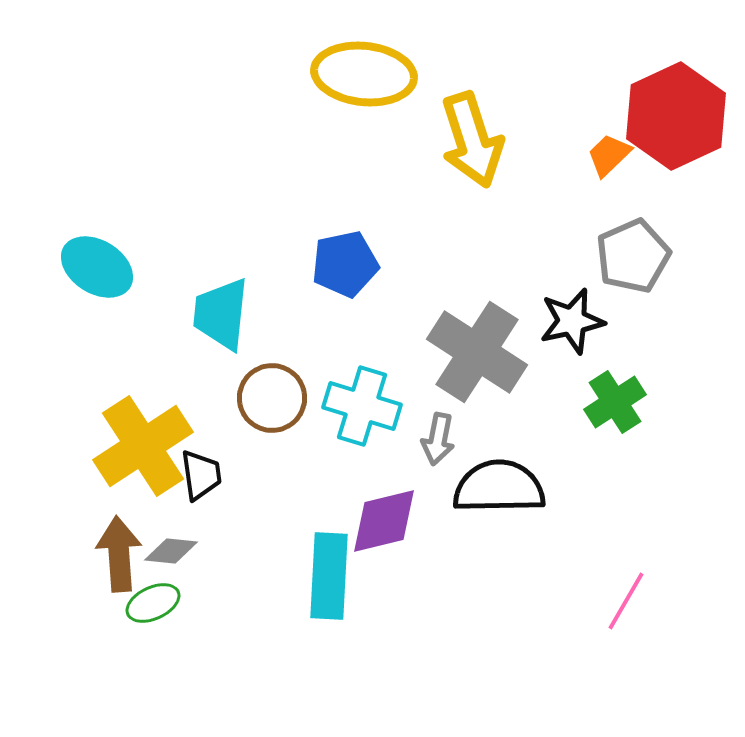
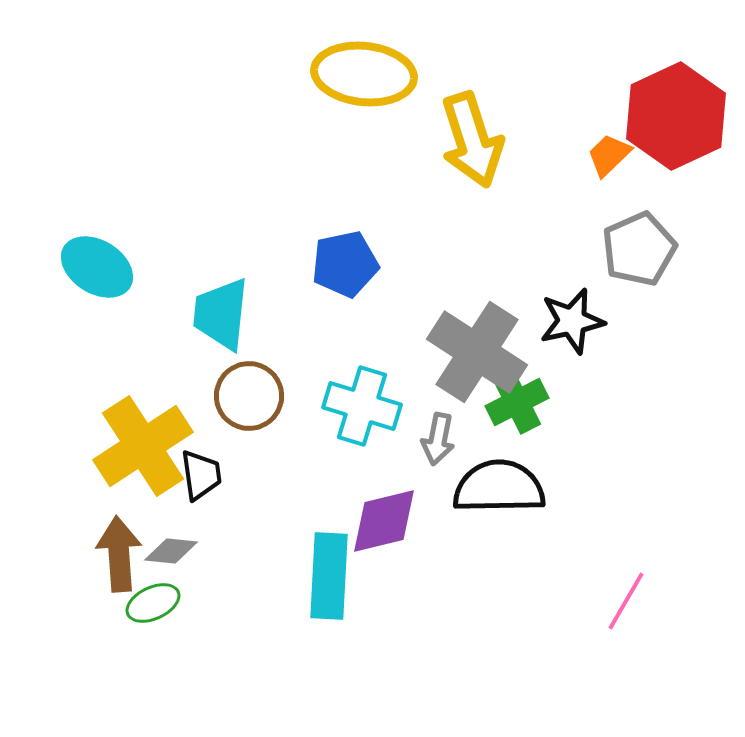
gray pentagon: moved 6 px right, 7 px up
brown circle: moved 23 px left, 2 px up
green cross: moved 98 px left; rotated 6 degrees clockwise
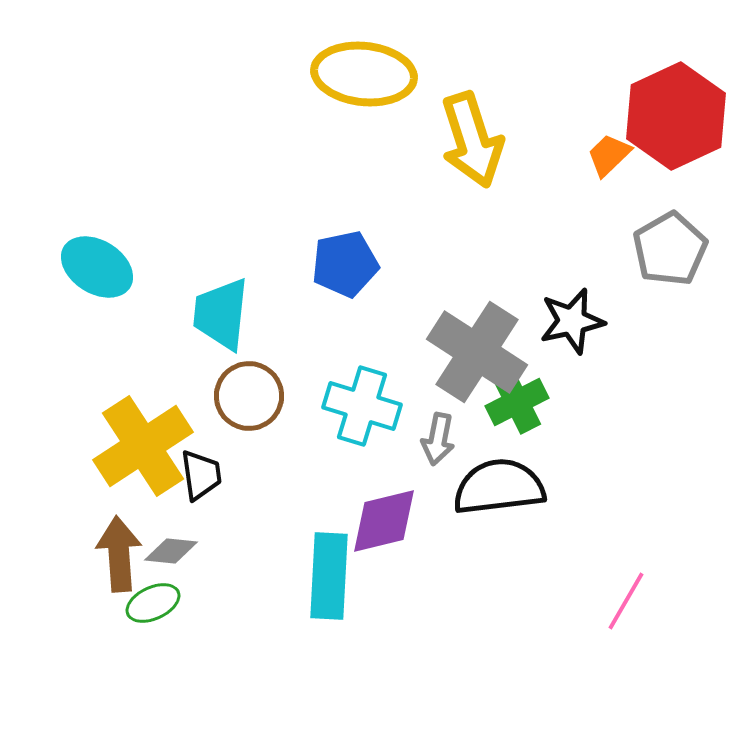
gray pentagon: moved 31 px right; rotated 6 degrees counterclockwise
black semicircle: rotated 6 degrees counterclockwise
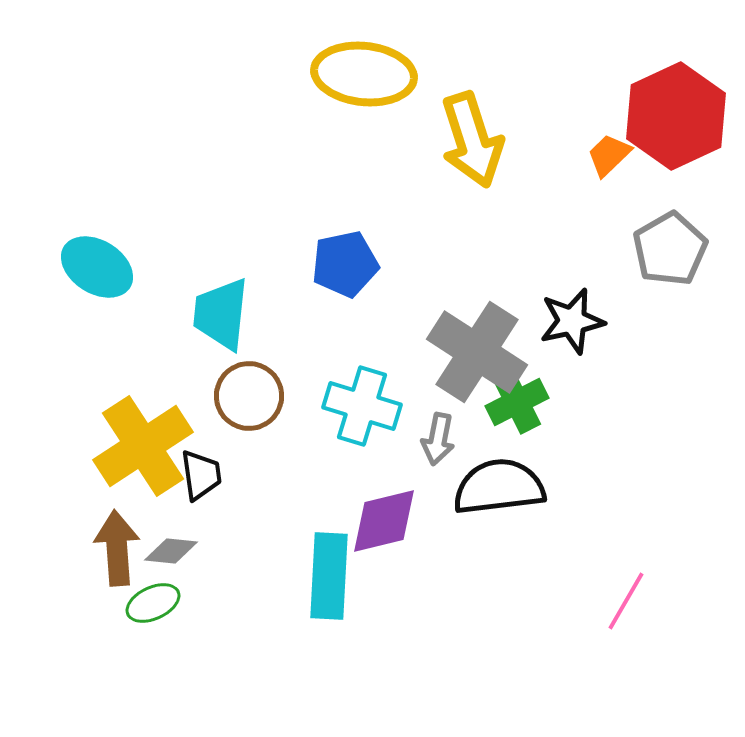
brown arrow: moved 2 px left, 6 px up
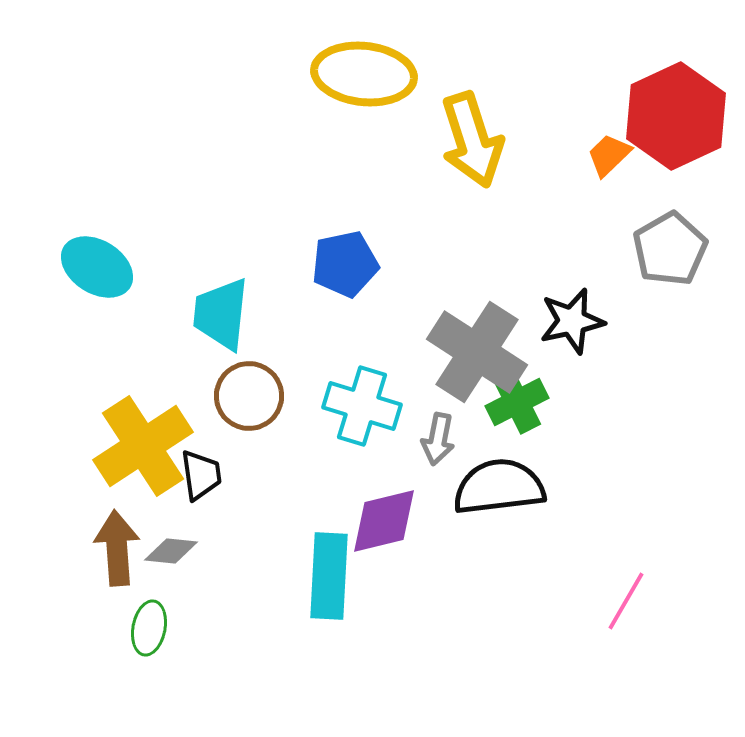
green ellipse: moved 4 px left, 25 px down; rotated 54 degrees counterclockwise
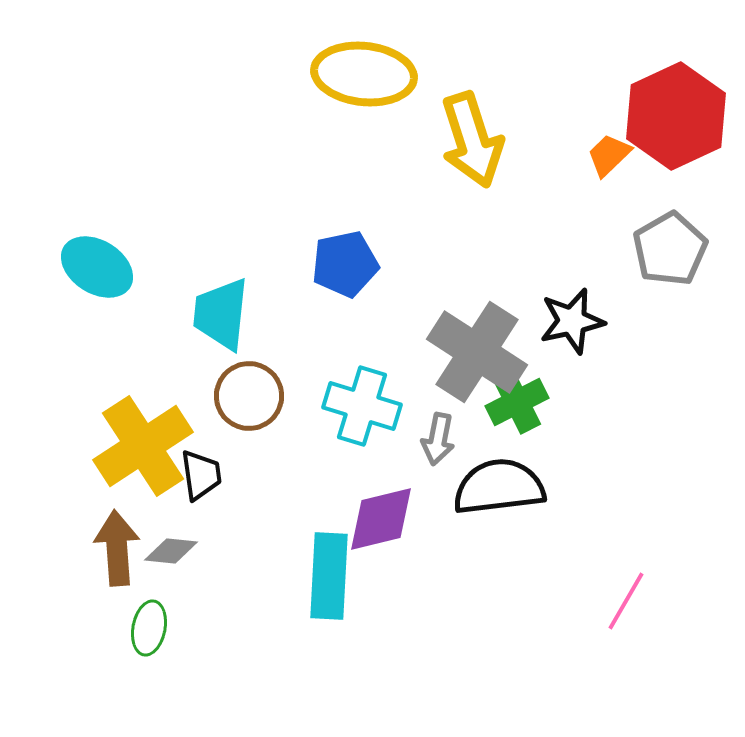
purple diamond: moved 3 px left, 2 px up
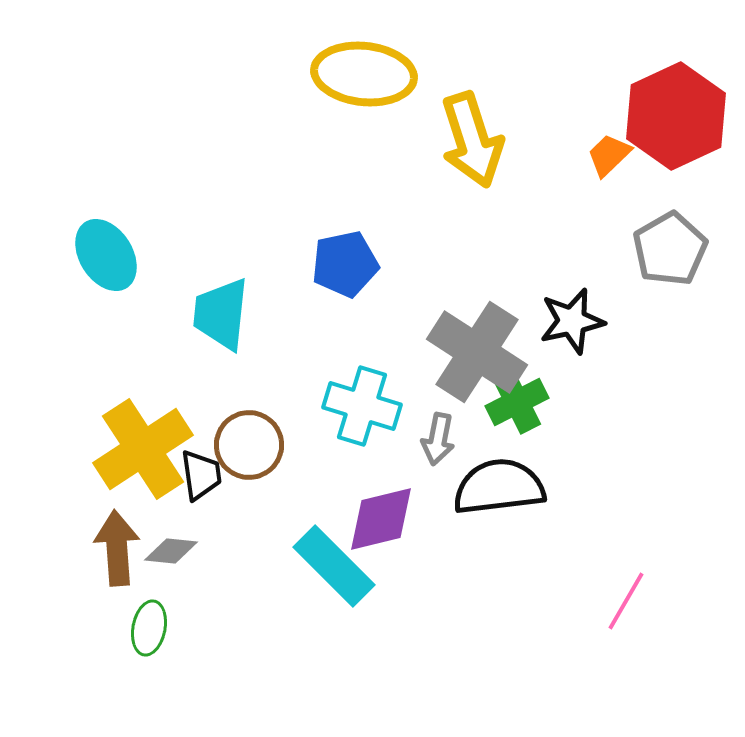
cyan ellipse: moved 9 px right, 12 px up; rotated 26 degrees clockwise
brown circle: moved 49 px down
yellow cross: moved 3 px down
cyan rectangle: moved 5 px right, 10 px up; rotated 48 degrees counterclockwise
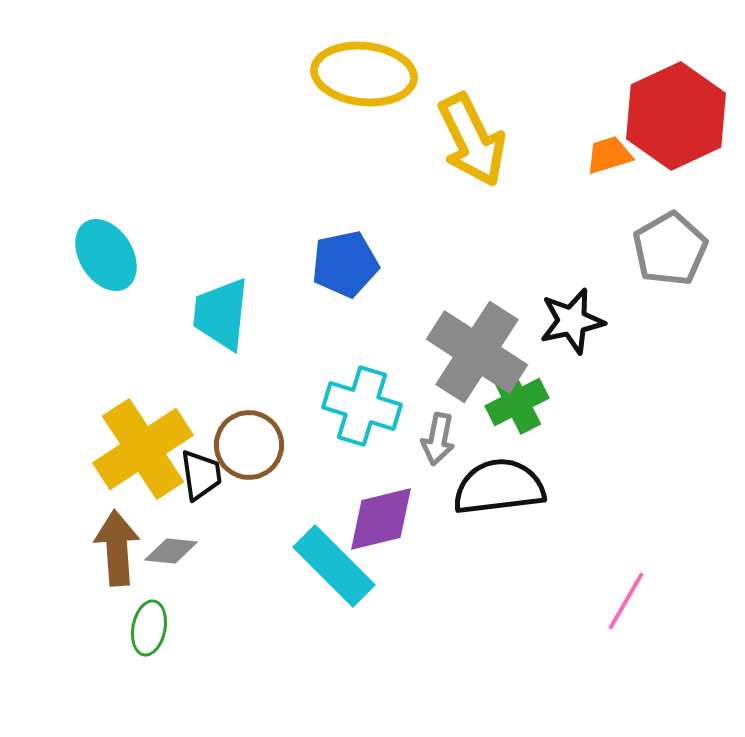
yellow arrow: rotated 8 degrees counterclockwise
orange trapezoid: rotated 27 degrees clockwise
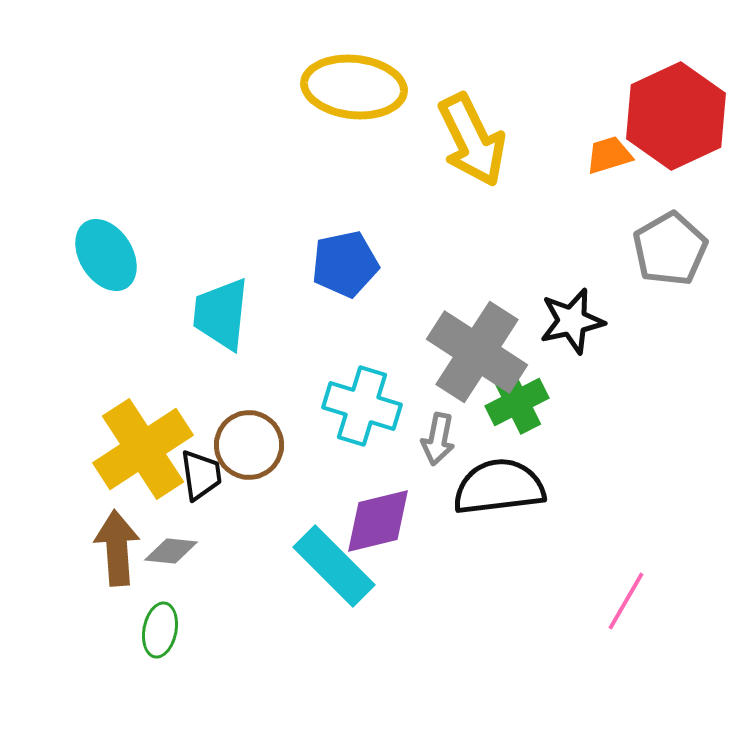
yellow ellipse: moved 10 px left, 13 px down
purple diamond: moved 3 px left, 2 px down
green ellipse: moved 11 px right, 2 px down
